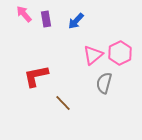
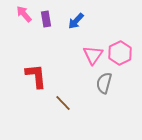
pink triangle: rotated 15 degrees counterclockwise
red L-shape: rotated 96 degrees clockwise
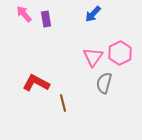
blue arrow: moved 17 px right, 7 px up
pink triangle: moved 2 px down
red L-shape: moved 7 px down; rotated 56 degrees counterclockwise
brown line: rotated 30 degrees clockwise
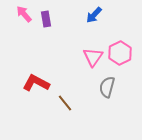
blue arrow: moved 1 px right, 1 px down
gray semicircle: moved 3 px right, 4 px down
brown line: moved 2 px right; rotated 24 degrees counterclockwise
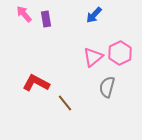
pink triangle: rotated 15 degrees clockwise
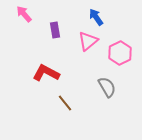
blue arrow: moved 2 px right, 2 px down; rotated 102 degrees clockwise
purple rectangle: moved 9 px right, 11 px down
pink triangle: moved 5 px left, 16 px up
red L-shape: moved 10 px right, 10 px up
gray semicircle: rotated 135 degrees clockwise
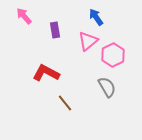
pink arrow: moved 2 px down
pink hexagon: moved 7 px left, 2 px down
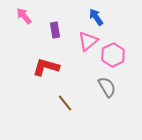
red L-shape: moved 6 px up; rotated 12 degrees counterclockwise
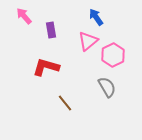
purple rectangle: moved 4 px left
